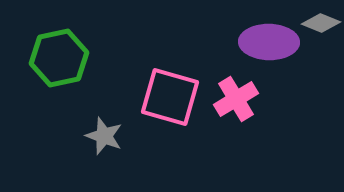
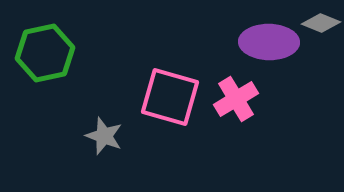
green hexagon: moved 14 px left, 5 px up
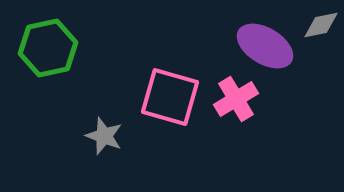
gray diamond: moved 2 px down; rotated 33 degrees counterclockwise
purple ellipse: moved 4 px left, 4 px down; rotated 30 degrees clockwise
green hexagon: moved 3 px right, 5 px up
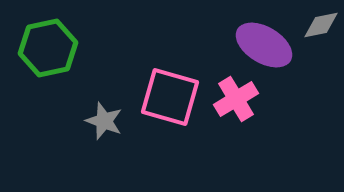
purple ellipse: moved 1 px left, 1 px up
gray star: moved 15 px up
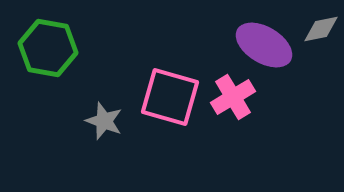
gray diamond: moved 4 px down
green hexagon: rotated 22 degrees clockwise
pink cross: moved 3 px left, 2 px up
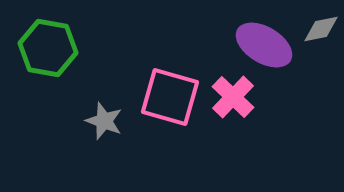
pink cross: rotated 15 degrees counterclockwise
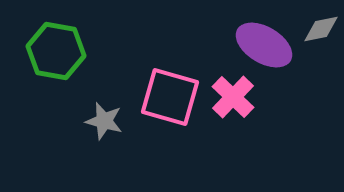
green hexagon: moved 8 px right, 3 px down
gray star: rotated 6 degrees counterclockwise
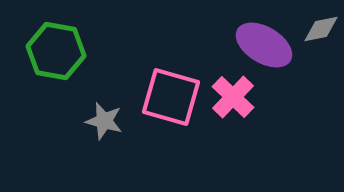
pink square: moved 1 px right
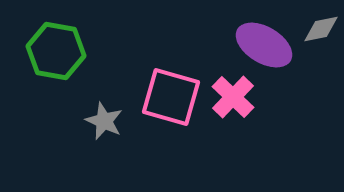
gray star: rotated 9 degrees clockwise
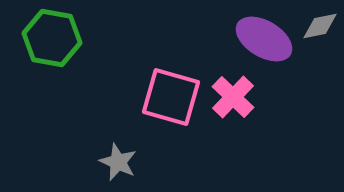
gray diamond: moved 1 px left, 3 px up
purple ellipse: moved 6 px up
green hexagon: moved 4 px left, 13 px up
gray star: moved 14 px right, 41 px down
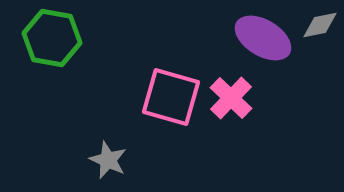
gray diamond: moved 1 px up
purple ellipse: moved 1 px left, 1 px up
pink cross: moved 2 px left, 1 px down
gray star: moved 10 px left, 2 px up
